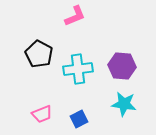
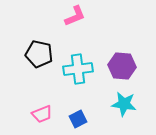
black pentagon: rotated 16 degrees counterclockwise
blue square: moved 1 px left
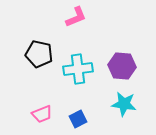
pink L-shape: moved 1 px right, 1 px down
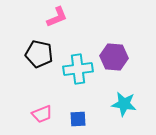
pink L-shape: moved 19 px left
purple hexagon: moved 8 px left, 9 px up
blue square: rotated 24 degrees clockwise
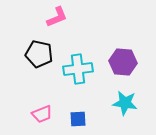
purple hexagon: moved 9 px right, 5 px down
cyan star: moved 1 px right, 1 px up
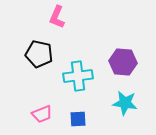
pink L-shape: rotated 135 degrees clockwise
cyan cross: moved 7 px down
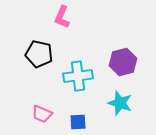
pink L-shape: moved 5 px right
purple hexagon: rotated 20 degrees counterclockwise
cyan star: moved 5 px left; rotated 10 degrees clockwise
pink trapezoid: rotated 45 degrees clockwise
blue square: moved 3 px down
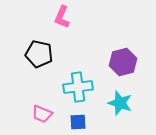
cyan cross: moved 11 px down
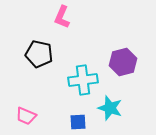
cyan cross: moved 5 px right, 7 px up
cyan star: moved 10 px left, 5 px down
pink trapezoid: moved 16 px left, 2 px down
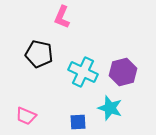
purple hexagon: moved 10 px down
cyan cross: moved 8 px up; rotated 32 degrees clockwise
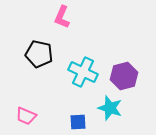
purple hexagon: moved 1 px right, 4 px down
